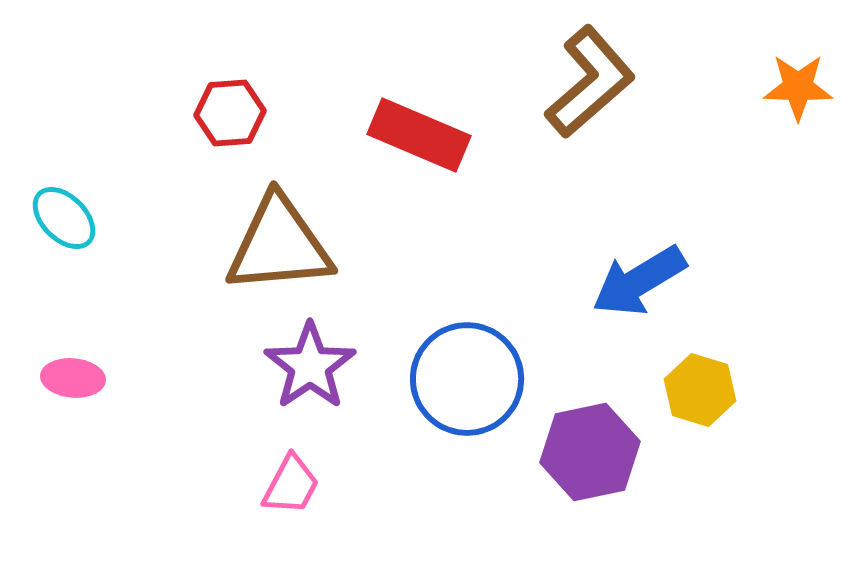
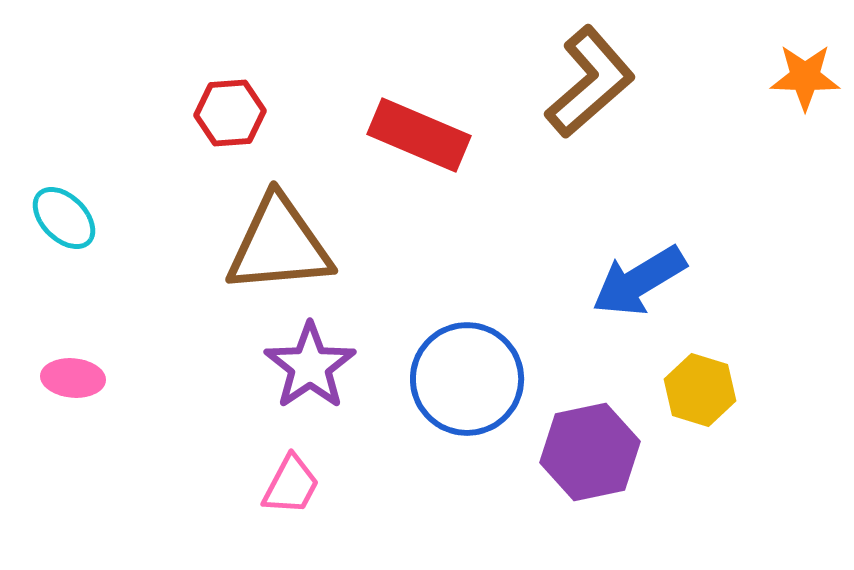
orange star: moved 7 px right, 10 px up
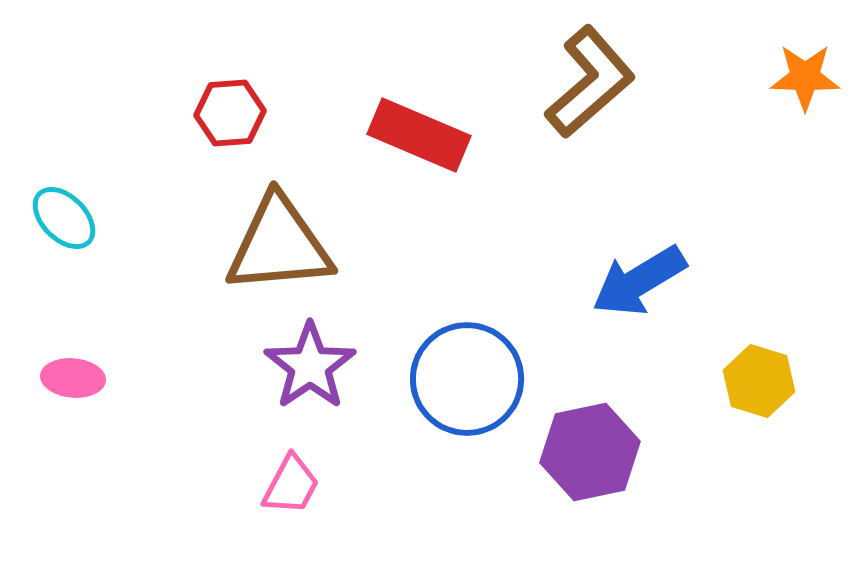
yellow hexagon: moved 59 px right, 9 px up
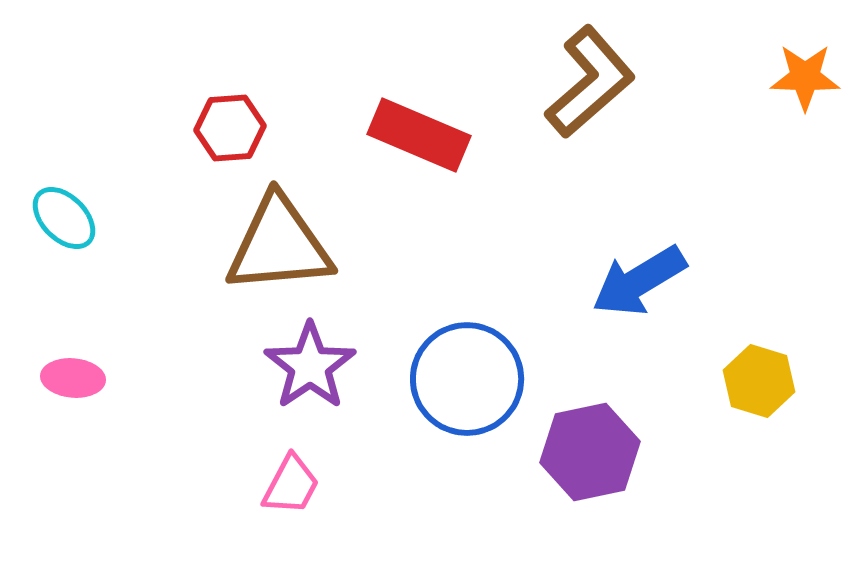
red hexagon: moved 15 px down
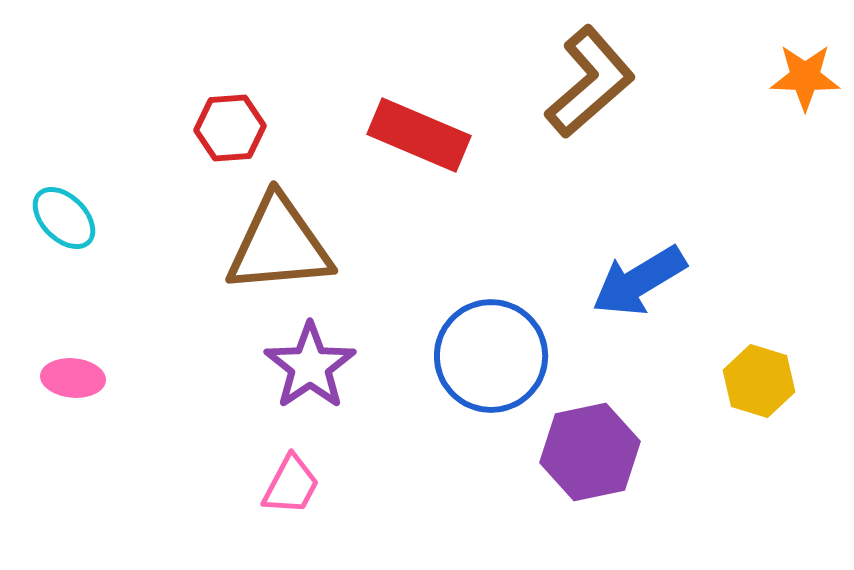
blue circle: moved 24 px right, 23 px up
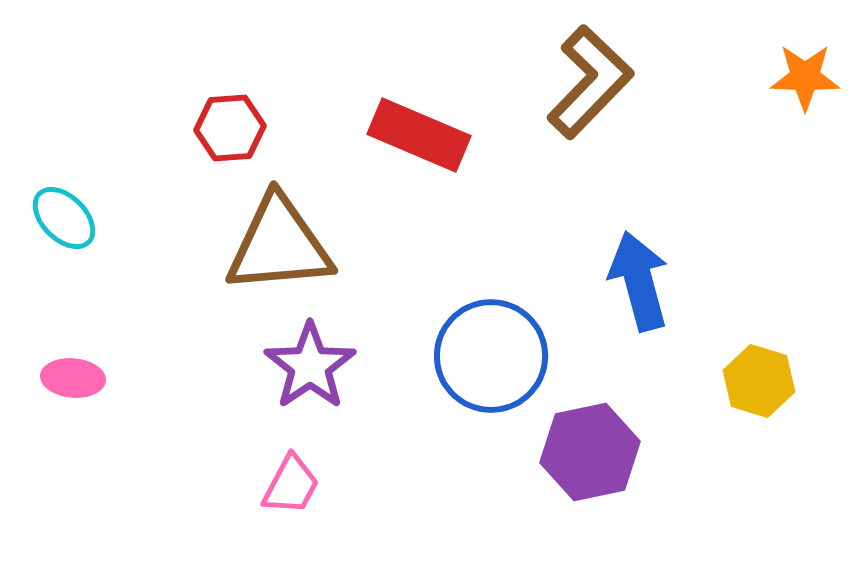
brown L-shape: rotated 5 degrees counterclockwise
blue arrow: rotated 106 degrees clockwise
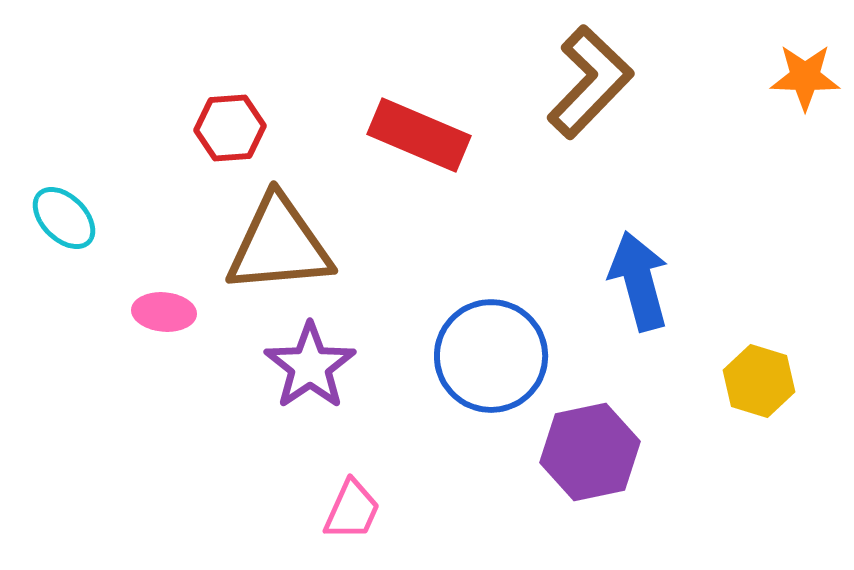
pink ellipse: moved 91 px right, 66 px up
pink trapezoid: moved 61 px right, 25 px down; rotated 4 degrees counterclockwise
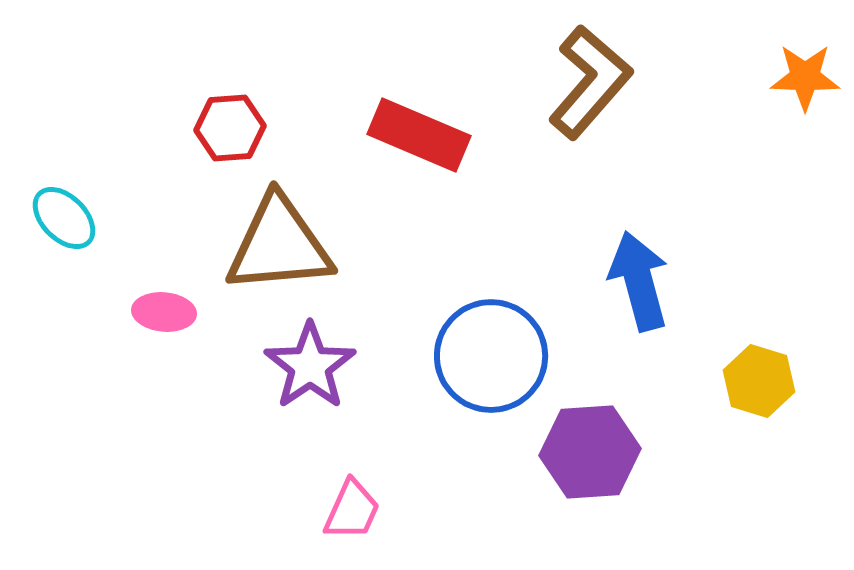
brown L-shape: rotated 3 degrees counterclockwise
purple hexagon: rotated 8 degrees clockwise
